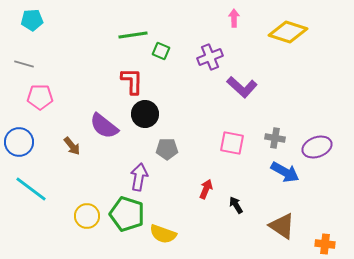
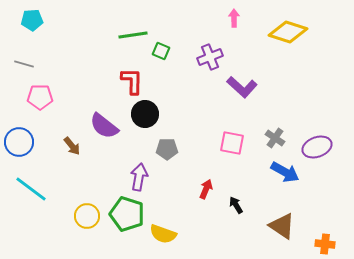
gray cross: rotated 24 degrees clockwise
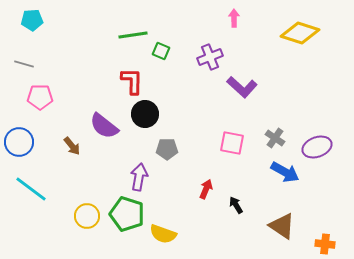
yellow diamond: moved 12 px right, 1 px down
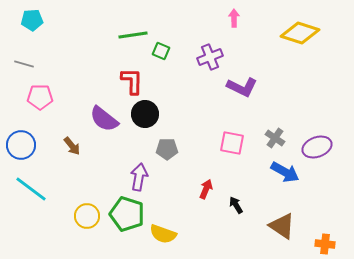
purple L-shape: rotated 16 degrees counterclockwise
purple semicircle: moved 7 px up
blue circle: moved 2 px right, 3 px down
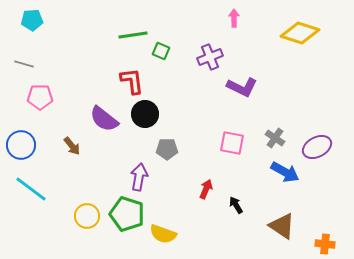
red L-shape: rotated 8 degrees counterclockwise
purple ellipse: rotated 8 degrees counterclockwise
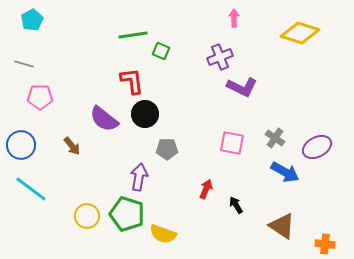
cyan pentagon: rotated 25 degrees counterclockwise
purple cross: moved 10 px right
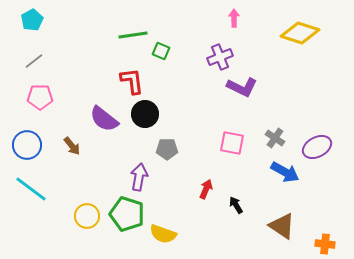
gray line: moved 10 px right, 3 px up; rotated 54 degrees counterclockwise
blue circle: moved 6 px right
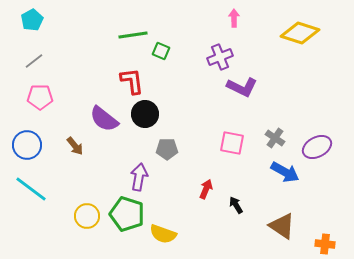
brown arrow: moved 3 px right
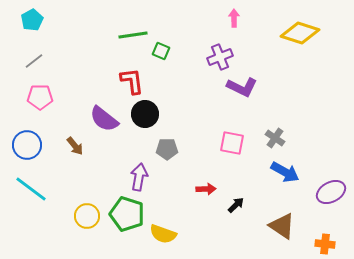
purple ellipse: moved 14 px right, 45 px down
red arrow: rotated 66 degrees clockwise
black arrow: rotated 78 degrees clockwise
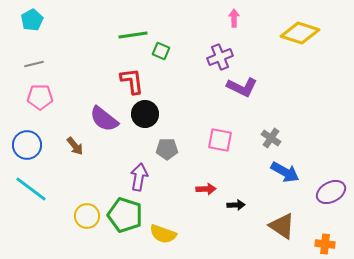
gray line: moved 3 px down; rotated 24 degrees clockwise
gray cross: moved 4 px left
pink square: moved 12 px left, 3 px up
black arrow: rotated 42 degrees clockwise
green pentagon: moved 2 px left, 1 px down
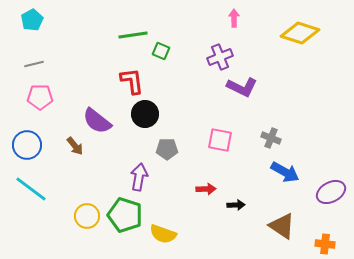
purple semicircle: moved 7 px left, 2 px down
gray cross: rotated 12 degrees counterclockwise
